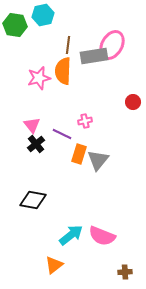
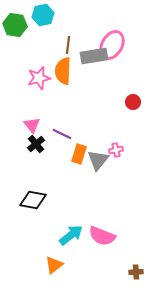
pink cross: moved 31 px right, 29 px down
brown cross: moved 11 px right
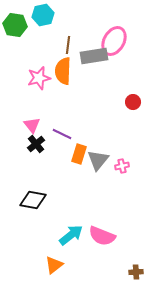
pink ellipse: moved 2 px right, 4 px up
pink cross: moved 6 px right, 16 px down
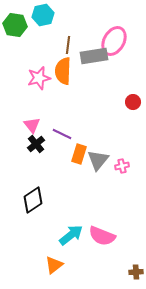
black diamond: rotated 44 degrees counterclockwise
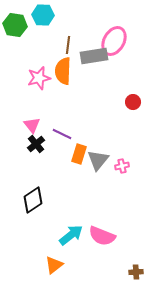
cyan hexagon: rotated 15 degrees clockwise
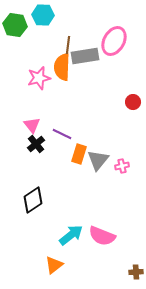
gray rectangle: moved 9 px left
orange semicircle: moved 1 px left, 4 px up
